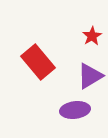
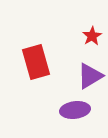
red rectangle: moved 2 px left; rotated 24 degrees clockwise
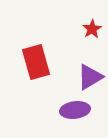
red star: moved 7 px up
purple triangle: moved 1 px down
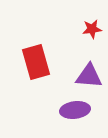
red star: rotated 24 degrees clockwise
purple triangle: moved 1 px left, 1 px up; rotated 36 degrees clockwise
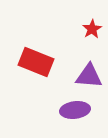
red star: rotated 24 degrees counterclockwise
red rectangle: rotated 52 degrees counterclockwise
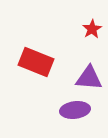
purple triangle: moved 2 px down
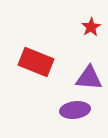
red star: moved 1 px left, 2 px up
